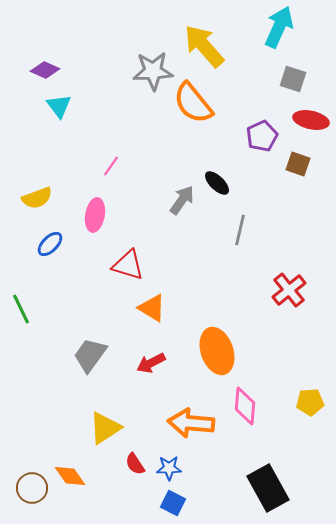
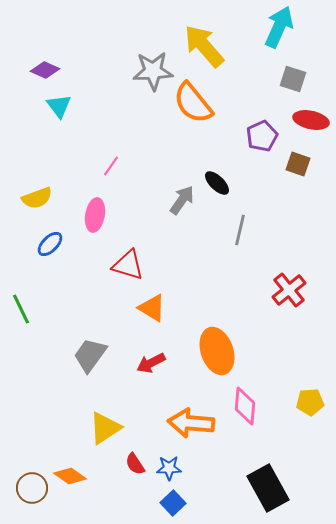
orange diamond: rotated 20 degrees counterclockwise
blue square: rotated 20 degrees clockwise
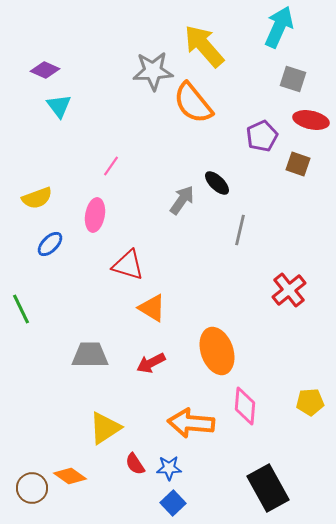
gray trapezoid: rotated 54 degrees clockwise
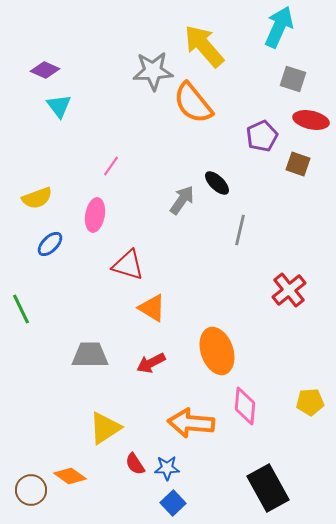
blue star: moved 2 px left
brown circle: moved 1 px left, 2 px down
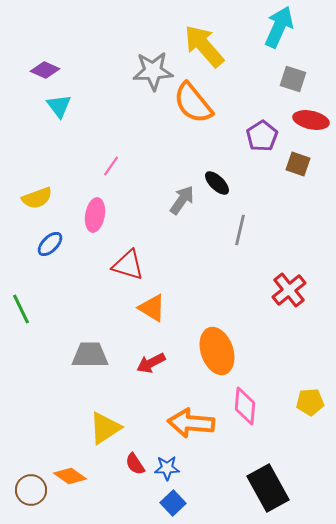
purple pentagon: rotated 8 degrees counterclockwise
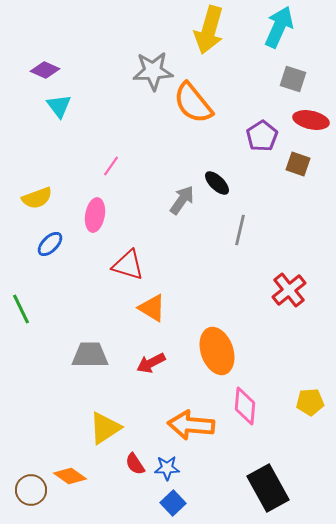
yellow arrow: moved 5 px right, 16 px up; rotated 123 degrees counterclockwise
orange arrow: moved 2 px down
